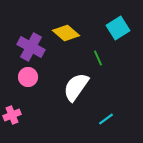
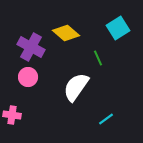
pink cross: rotated 30 degrees clockwise
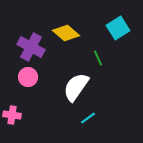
cyan line: moved 18 px left, 1 px up
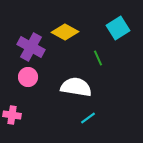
yellow diamond: moved 1 px left, 1 px up; rotated 12 degrees counterclockwise
white semicircle: rotated 64 degrees clockwise
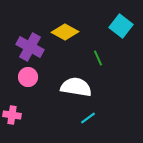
cyan square: moved 3 px right, 2 px up; rotated 20 degrees counterclockwise
purple cross: moved 1 px left
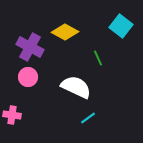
white semicircle: rotated 16 degrees clockwise
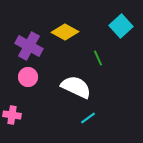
cyan square: rotated 10 degrees clockwise
purple cross: moved 1 px left, 1 px up
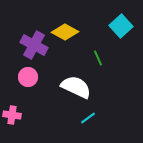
purple cross: moved 5 px right, 1 px up
